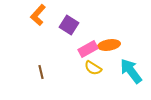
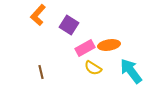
pink rectangle: moved 3 px left, 1 px up
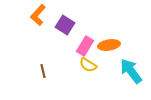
purple square: moved 4 px left
pink rectangle: moved 2 px up; rotated 30 degrees counterclockwise
yellow semicircle: moved 5 px left, 3 px up
brown line: moved 2 px right, 1 px up
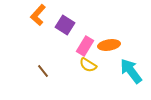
brown line: rotated 24 degrees counterclockwise
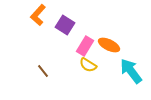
orange ellipse: rotated 35 degrees clockwise
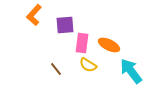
orange L-shape: moved 4 px left
purple square: rotated 36 degrees counterclockwise
pink rectangle: moved 3 px left, 3 px up; rotated 24 degrees counterclockwise
brown line: moved 13 px right, 2 px up
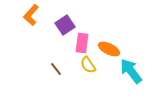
orange L-shape: moved 3 px left
purple square: rotated 30 degrees counterclockwise
orange ellipse: moved 4 px down
yellow semicircle: rotated 24 degrees clockwise
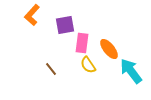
orange L-shape: moved 1 px right
purple square: rotated 24 degrees clockwise
orange ellipse: rotated 25 degrees clockwise
brown line: moved 5 px left
